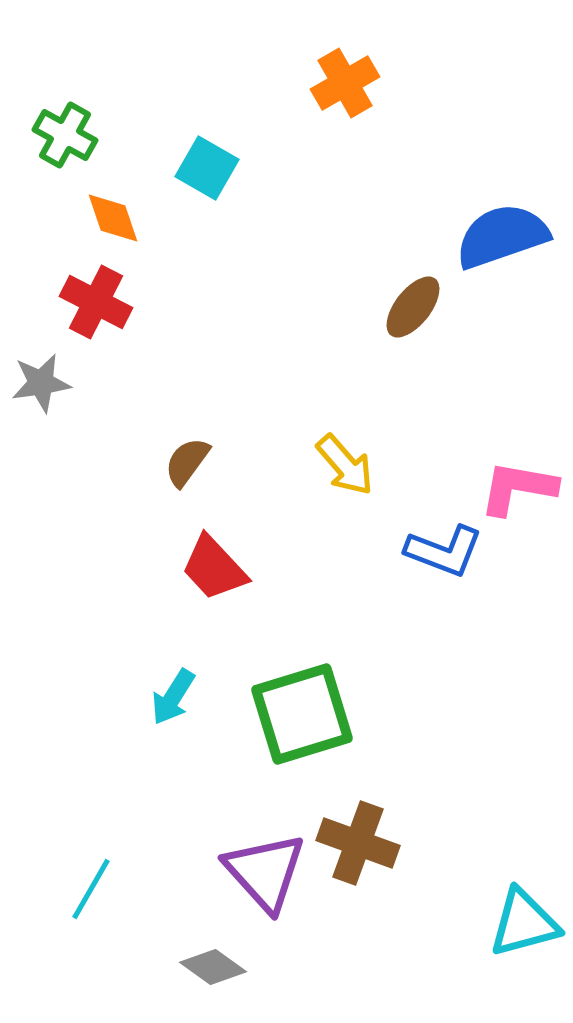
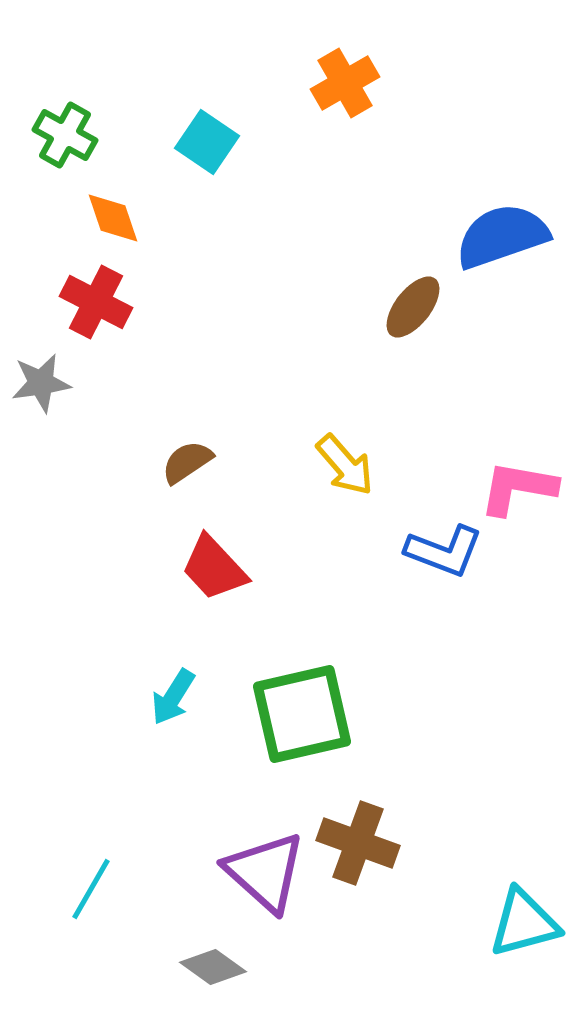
cyan square: moved 26 px up; rotated 4 degrees clockwise
brown semicircle: rotated 20 degrees clockwise
green square: rotated 4 degrees clockwise
purple triangle: rotated 6 degrees counterclockwise
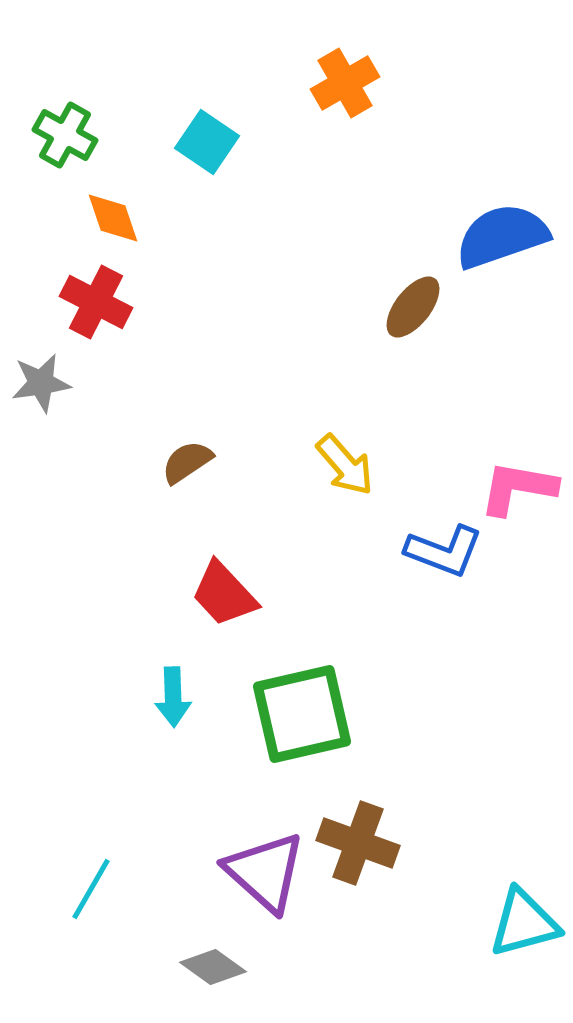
red trapezoid: moved 10 px right, 26 px down
cyan arrow: rotated 34 degrees counterclockwise
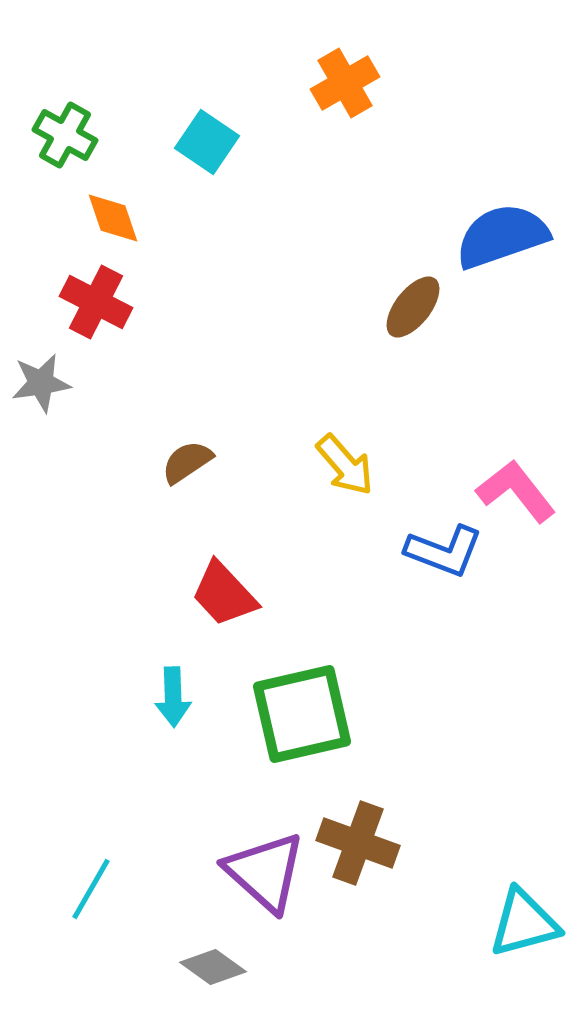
pink L-shape: moved 2 px left, 3 px down; rotated 42 degrees clockwise
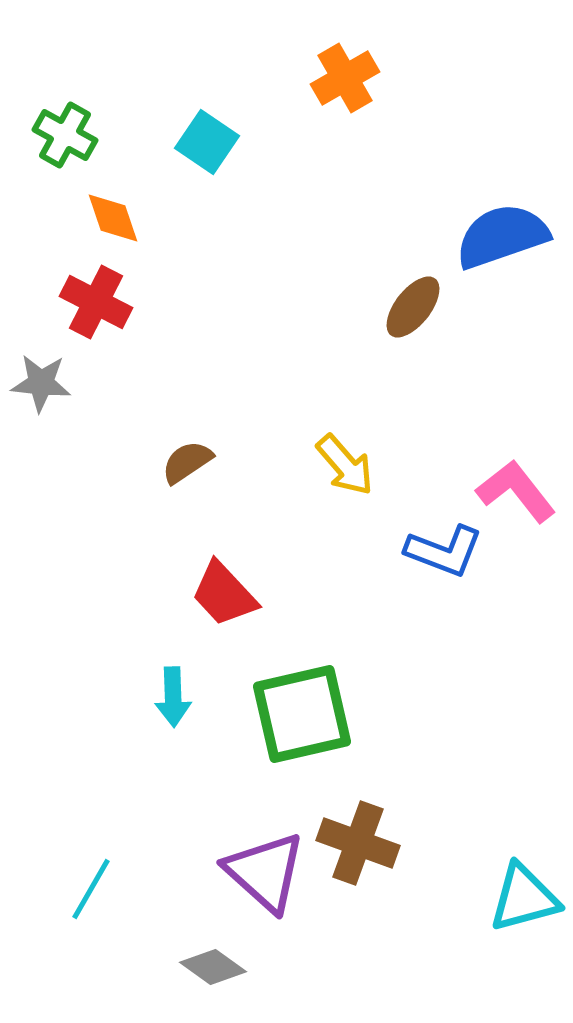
orange cross: moved 5 px up
gray star: rotated 14 degrees clockwise
cyan triangle: moved 25 px up
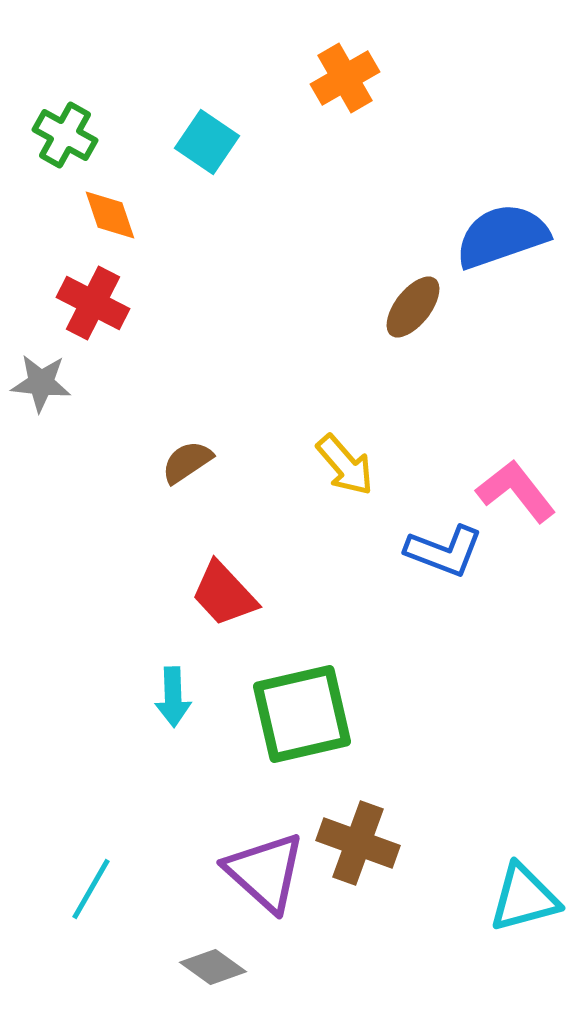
orange diamond: moved 3 px left, 3 px up
red cross: moved 3 px left, 1 px down
